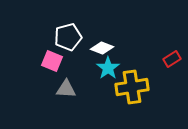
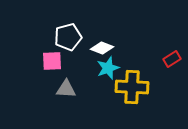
pink square: rotated 25 degrees counterclockwise
cyan star: rotated 15 degrees clockwise
yellow cross: rotated 12 degrees clockwise
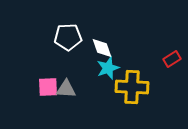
white pentagon: rotated 12 degrees clockwise
white diamond: rotated 50 degrees clockwise
pink square: moved 4 px left, 26 px down
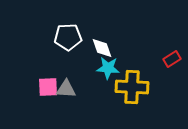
cyan star: rotated 25 degrees clockwise
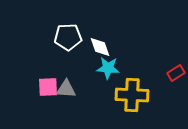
white diamond: moved 2 px left, 1 px up
red rectangle: moved 4 px right, 14 px down
yellow cross: moved 8 px down
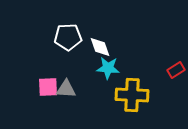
red rectangle: moved 3 px up
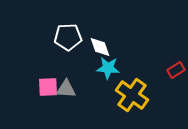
yellow cross: rotated 32 degrees clockwise
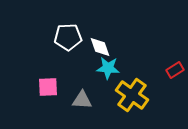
red rectangle: moved 1 px left
gray triangle: moved 16 px right, 11 px down
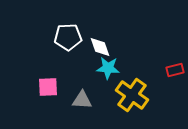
red rectangle: rotated 18 degrees clockwise
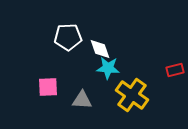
white diamond: moved 2 px down
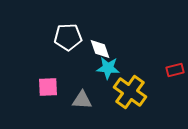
yellow cross: moved 2 px left, 3 px up
